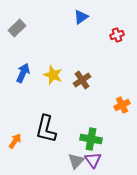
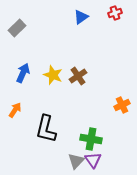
red cross: moved 2 px left, 22 px up
brown cross: moved 4 px left, 4 px up
orange arrow: moved 31 px up
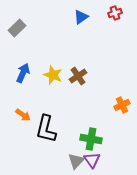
orange arrow: moved 8 px right, 5 px down; rotated 91 degrees clockwise
purple triangle: moved 1 px left
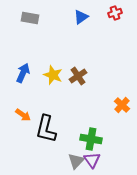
gray rectangle: moved 13 px right, 10 px up; rotated 54 degrees clockwise
orange cross: rotated 21 degrees counterclockwise
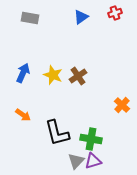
black L-shape: moved 11 px right, 4 px down; rotated 28 degrees counterclockwise
purple triangle: moved 1 px right, 1 px down; rotated 48 degrees clockwise
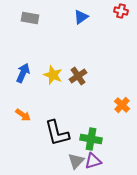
red cross: moved 6 px right, 2 px up; rotated 32 degrees clockwise
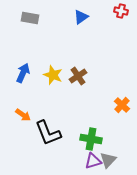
black L-shape: moved 9 px left; rotated 8 degrees counterclockwise
gray triangle: moved 32 px right, 1 px up
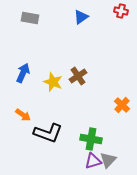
yellow star: moved 7 px down
black L-shape: rotated 48 degrees counterclockwise
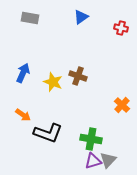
red cross: moved 17 px down
brown cross: rotated 36 degrees counterclockwise
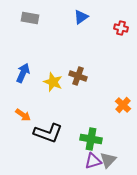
orange cross: moved 1 px right
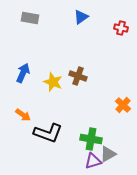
gray triangle: moved 6 px up; rotated 18 degrees clockwise
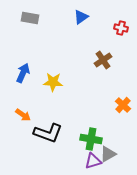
brown cross: moved 25 px right, 16 px up; rotated 36 degrees clockwise
yellow star: rotated 18 degrees counterclockwise
